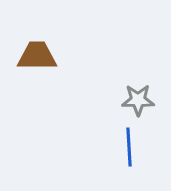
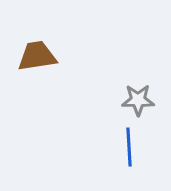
brown trapezoid: rotated 9 degrees counterclockwise
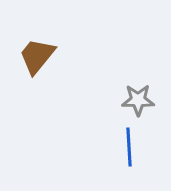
brown trapezoid: rotated 42 degrees counterclockwise
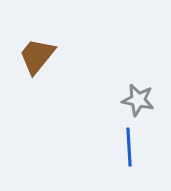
gray star: rotated 12 degrees clockwise
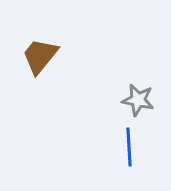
brown trapezoid: moved 3 px right
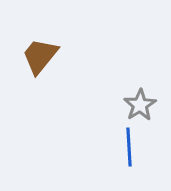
gray star: moved 2 px right, 5 px down; rotated 28 degrees clockwise
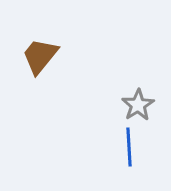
gray star: moved 2 px left
